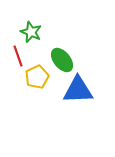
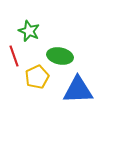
green star: moved 2 px left, 1 px up
red line: moved 4 px left
green ellipse: moved 2 px left, 4 px up; rotated 40 degrees counterclockwise
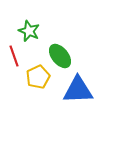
green ellipse: rotated 40 degrees clockwise
yellow pentagon: moved 1 px right
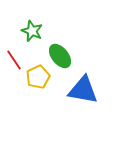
green star: moved 3 px right
red line: moved 4 px down; rotated 15 degrees counterclockwise
blue triangle: moved 5 px right; rotated 12 degrees clockwise
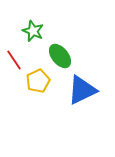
green star: moved 1 px right
yellow pentagon: moved 4 px down
blue triangle: moved 1 px left; rotated 36 degrees counterclockwise
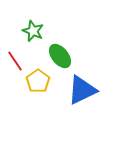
red line: moved 1 px right, 1 px down
yellow pentagon: rotated 10 degrees counterclockwise
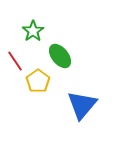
green star: rotated 15 degrees clockwise
blue triangle: moved 15 px down; rotated 24 degrees counterclockwise
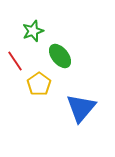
green star: rotated 15 degrees clockwise
yellow pentagon: moved 1 px right, 3 px down
blue triangle: moved 1 px left, 3 px down
